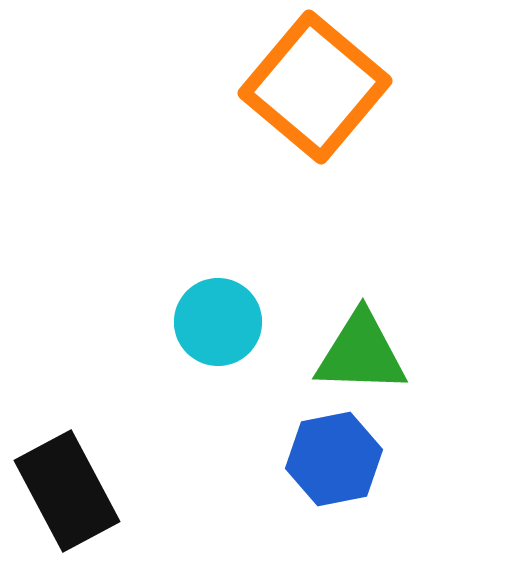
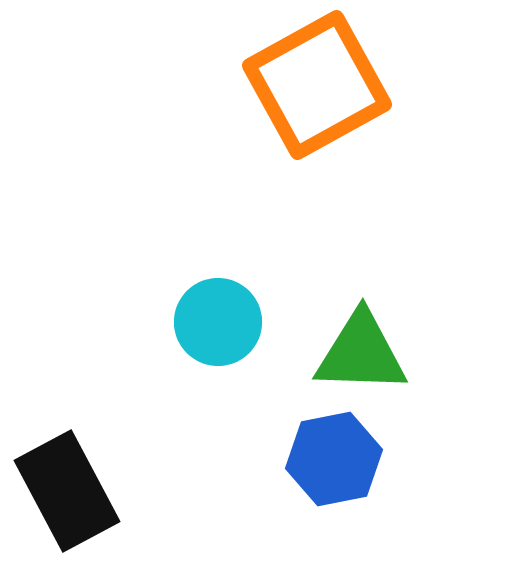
orange square: moved 2 px right, 2 px up; rotated 21 degrees clockwise
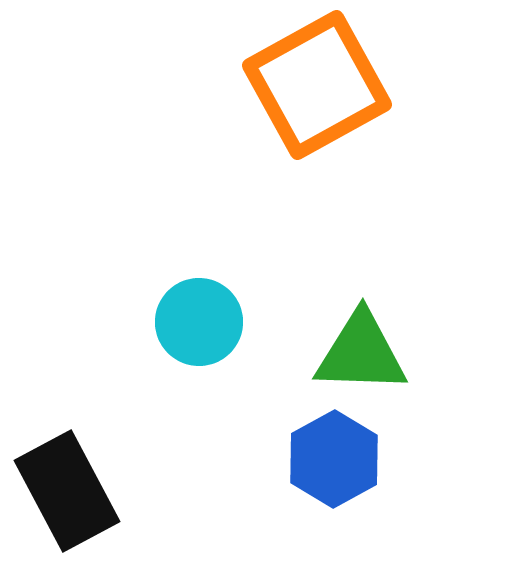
cyan circle: moved 19 px left
blue hexagon: rotated 18 degrees counterclockwise
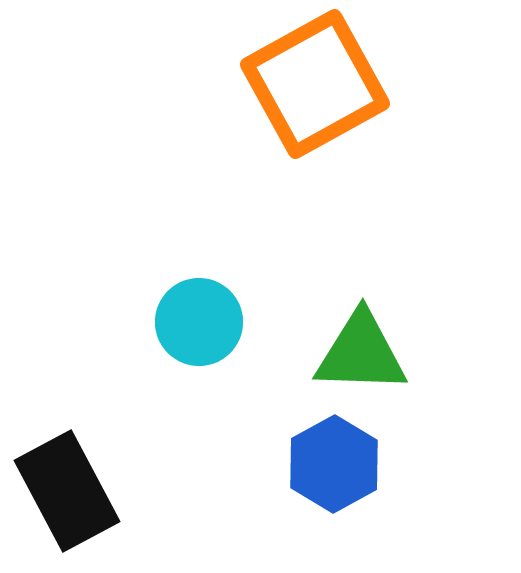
orange square: moved 2 px left, 1 px up
blue hexagon: moved 5 px down
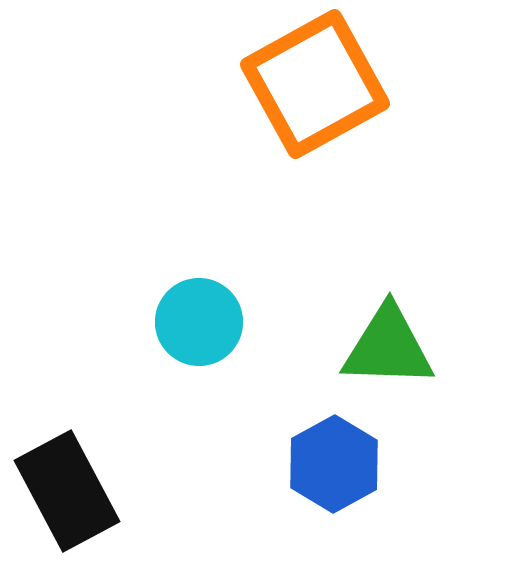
green triangle: moved 27 px right, 6 px up
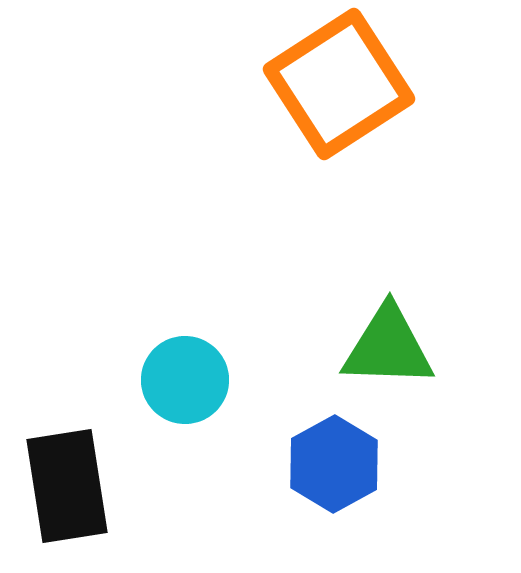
orange square: moved 24 px right; rotated 4 degrees counterclockwise
cyan circle: moved 14 px left, 58 px down
black rectangle: moved 5 px up; rotated 19 degrees clockwise
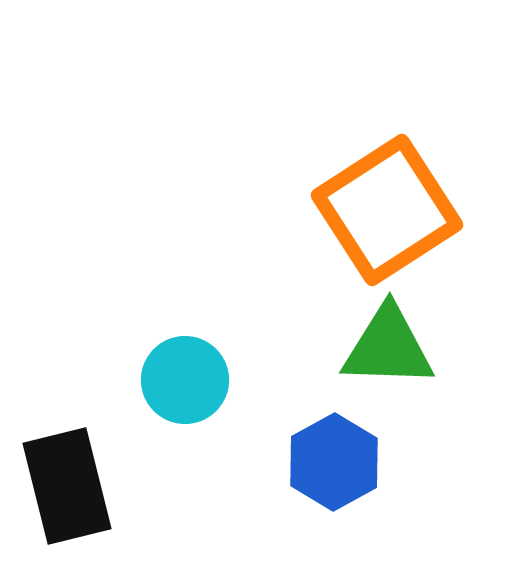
orange square: moved 48 px right, 126 px down
blue hexagon: moved 2 px up
black rectangle: rotated 5 degrees counterclockwise
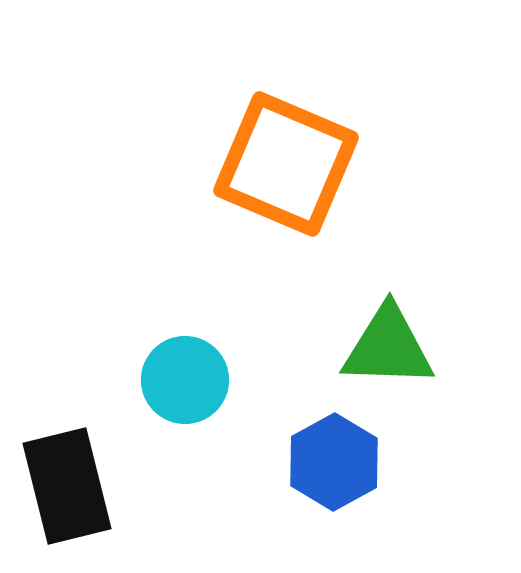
orange square: moved 101 px left, 46 px up; rotated 34 degrees counterclockwise
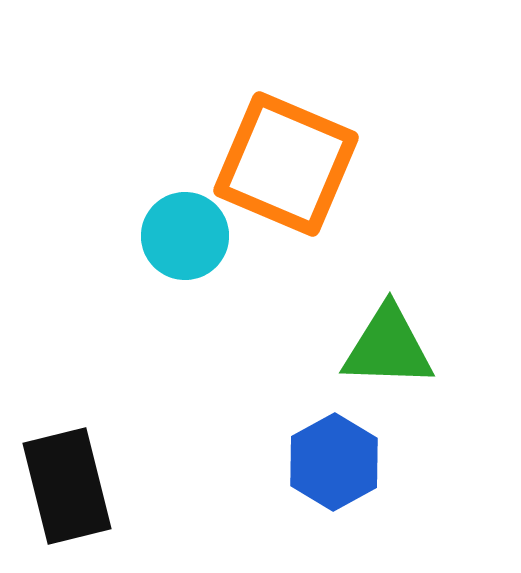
cyan circle: moved 144 px up
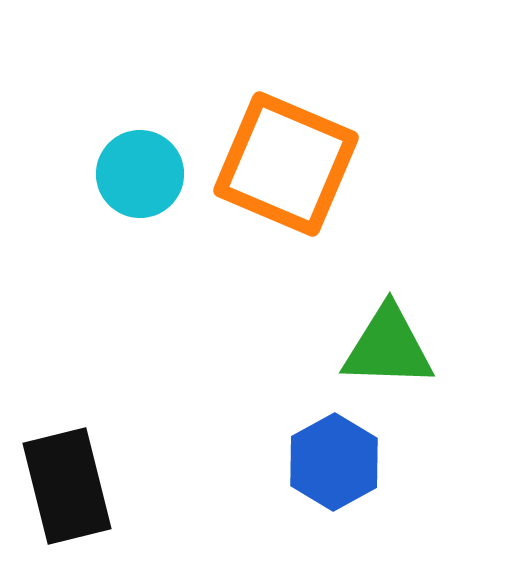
cyan circle: moved 45 px left, 62 px up
